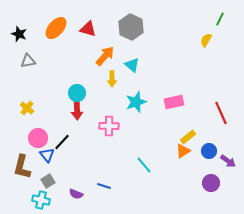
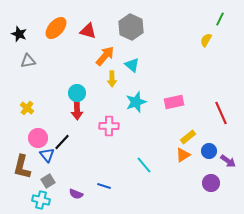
red triangle: moved 2 px down
orange triangle: moved 4 px down
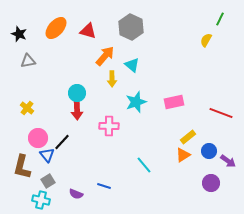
red line: rotated 45 degrees counterclockwise
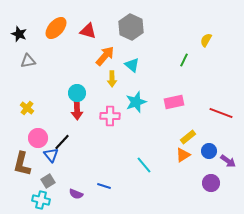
green line: moved 36 px left, 41 px down
pink cross: moved 1 px right, 10 px up
blue triangle: moved 4 px right
brown L-shape: moved 3 px up
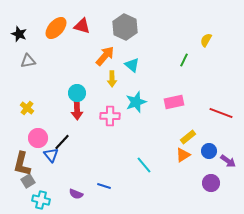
gray hexagon: moved 6 px left
red triangle: moved 6 px left, 5 px up
gray square: moved 20 px left
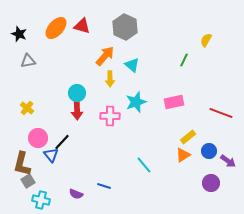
yellow arrow: moved 2 px left
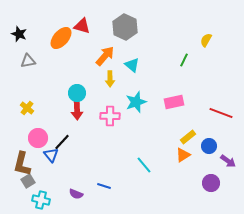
orange ellipse: moved 5 px right, 10 px down
blue circle: moved 5 px up
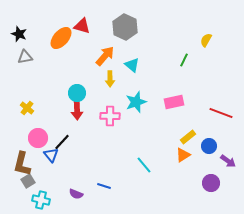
gray triangle: moved 3 px left, 4 px up
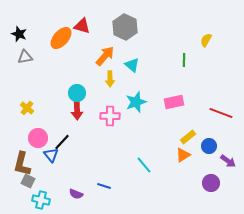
green line: rotated 24 degrees counterclockwise
gray square: rotated 32 degrees counterclockwise
